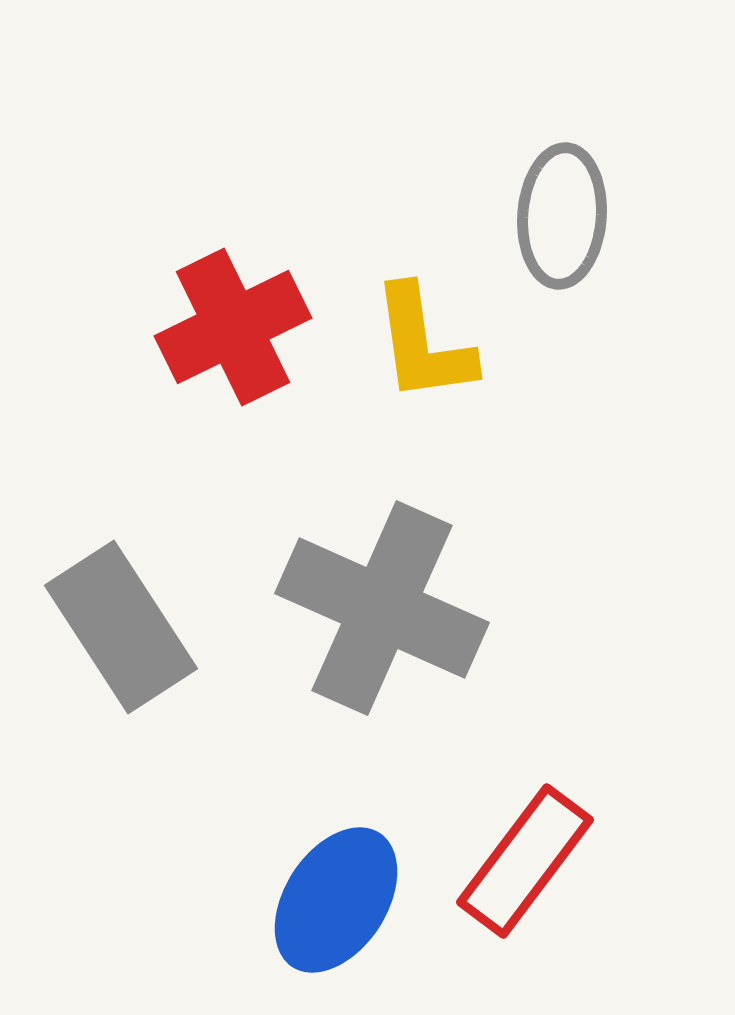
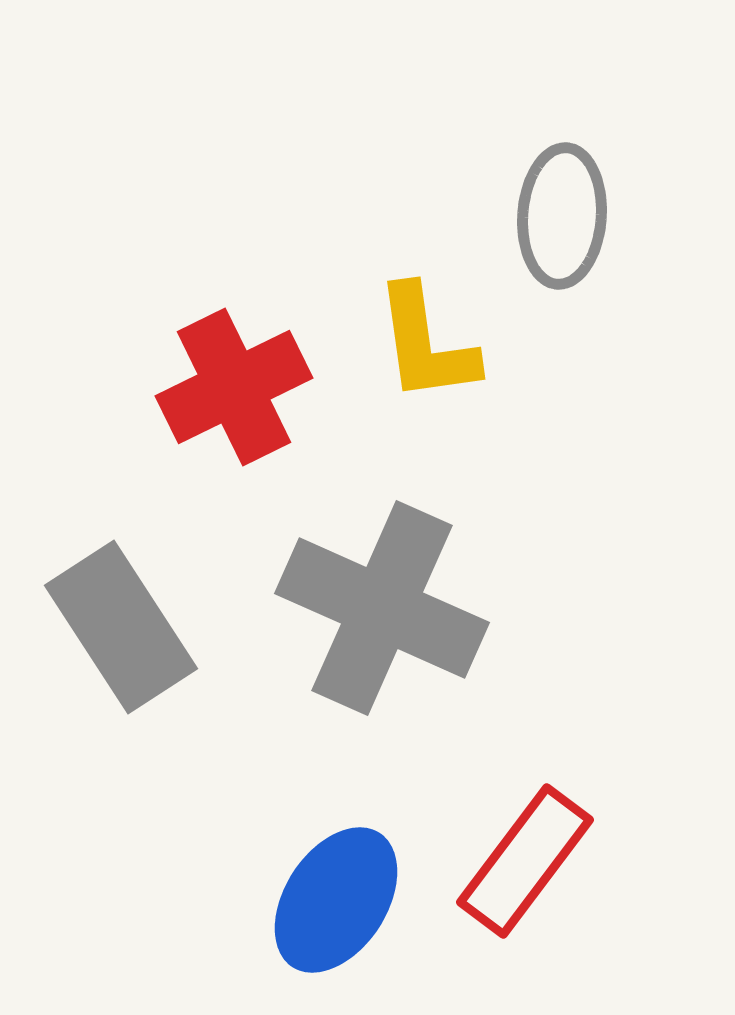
red cross: moved 1 px right, 60 px down
yellow L-shape: moved 3 px right
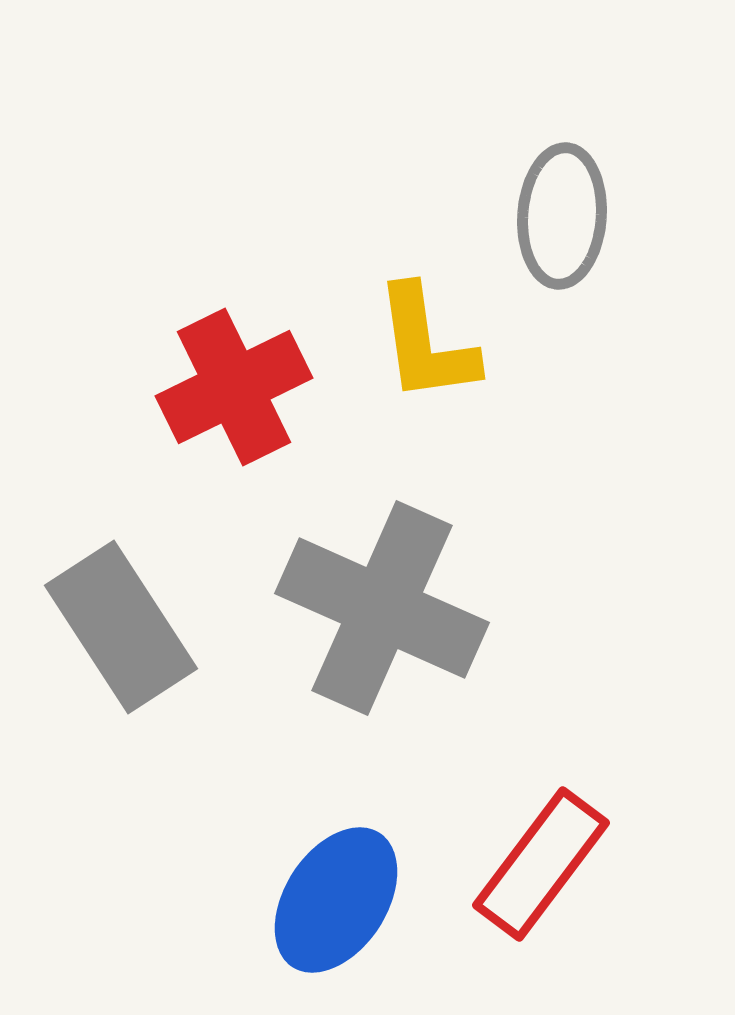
red rectangle: moved 16 px right, 3 px down
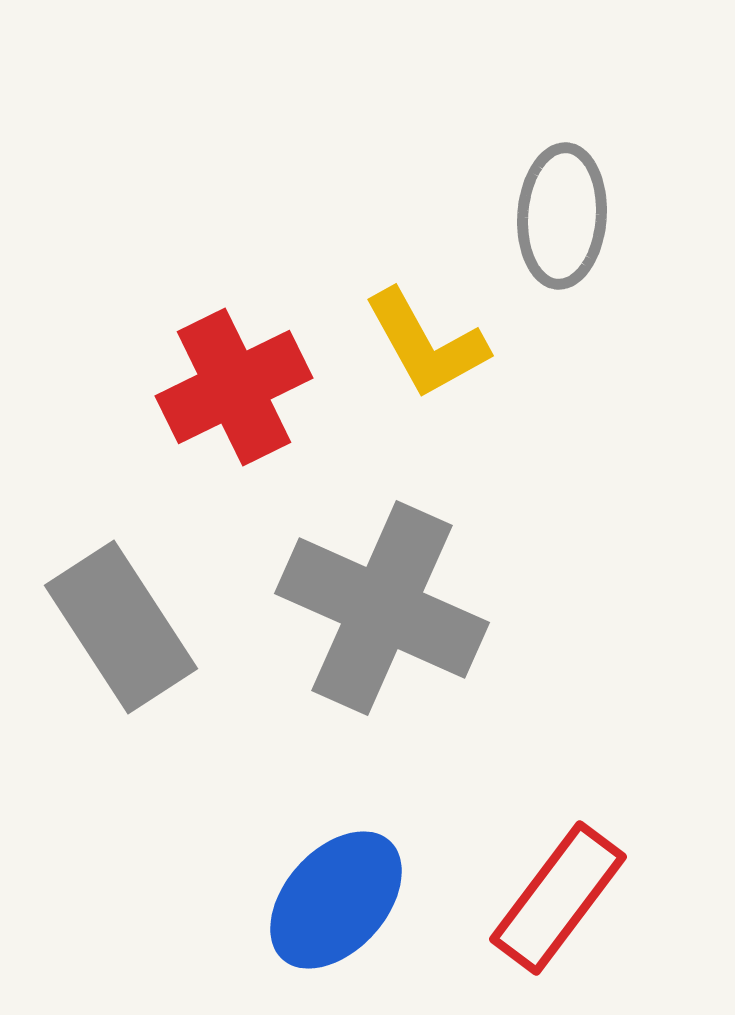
yellow L-shape: rotated 21 degrees counterclockwise
red rectangle: moved 17 px right, 34 px down
blue ellipse: rotated 9 degrees clockwise
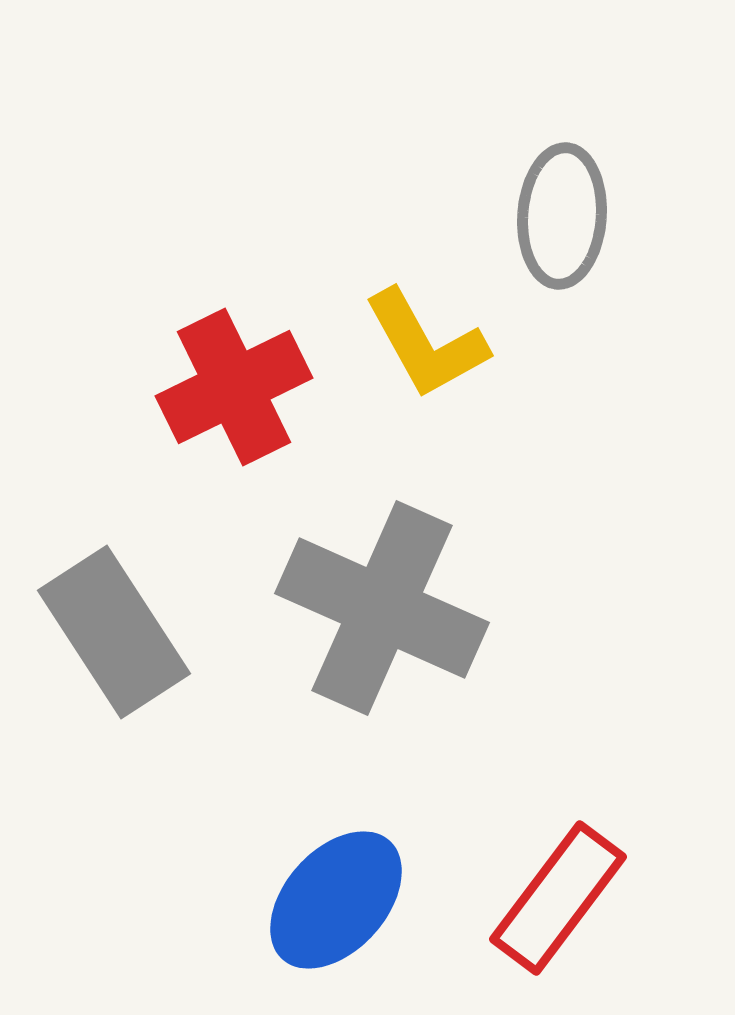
gray rectangle: moved 7 px left, 5 px down
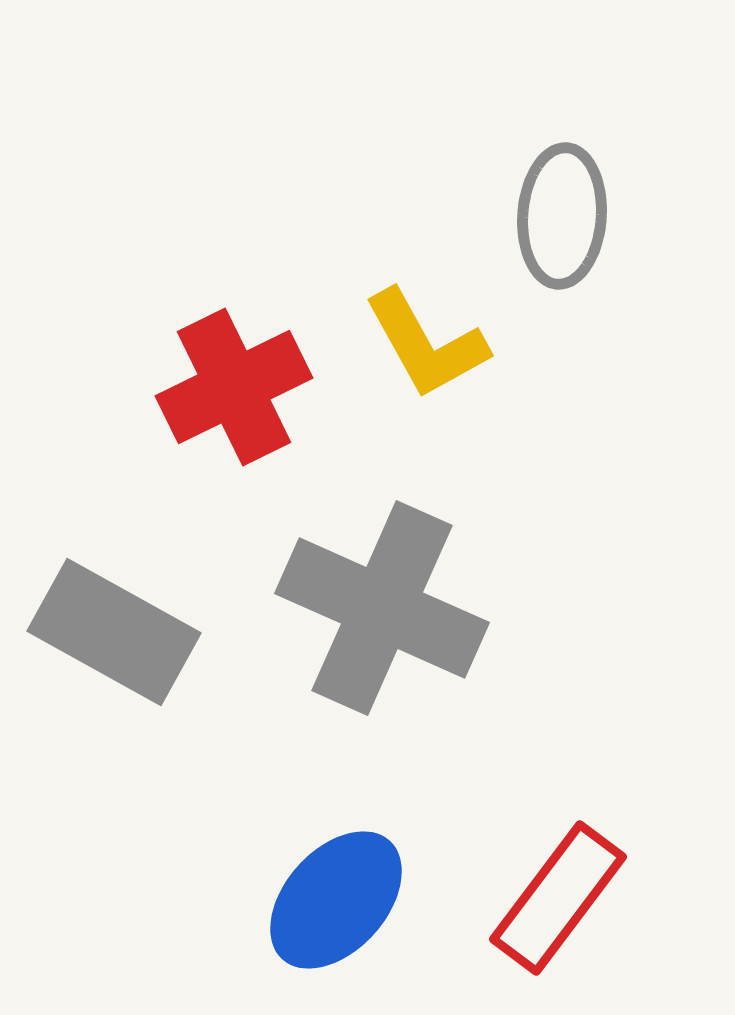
gray rectangle: rotated 28 degrees counterclockwise
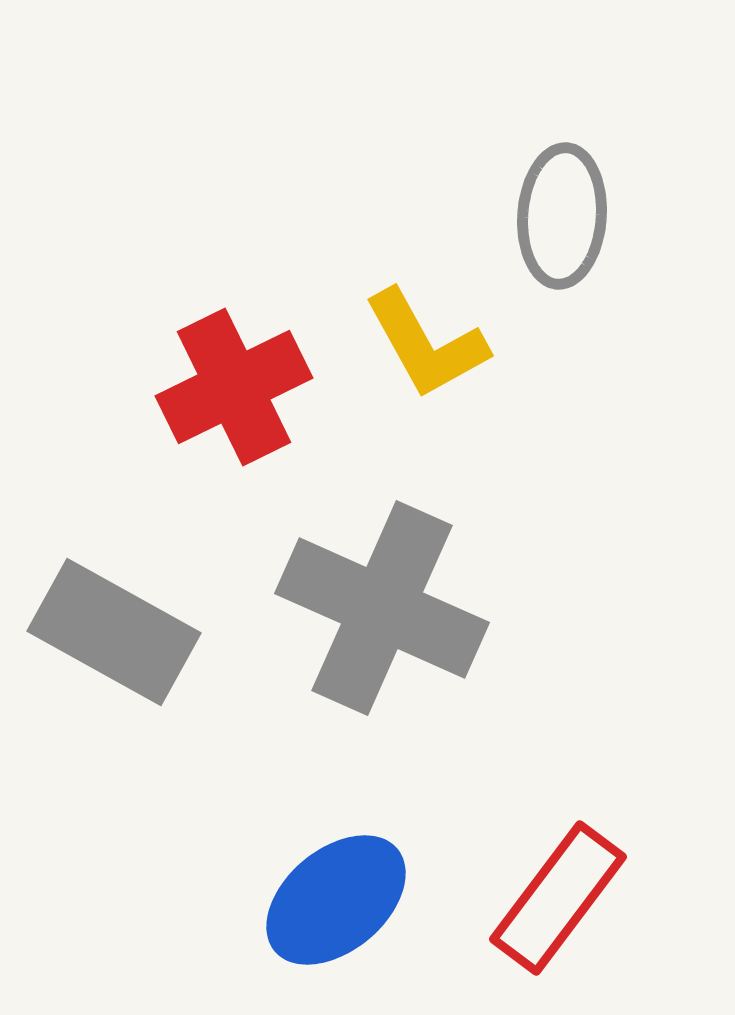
blue ellipse: rotated 8 degrees clockwise
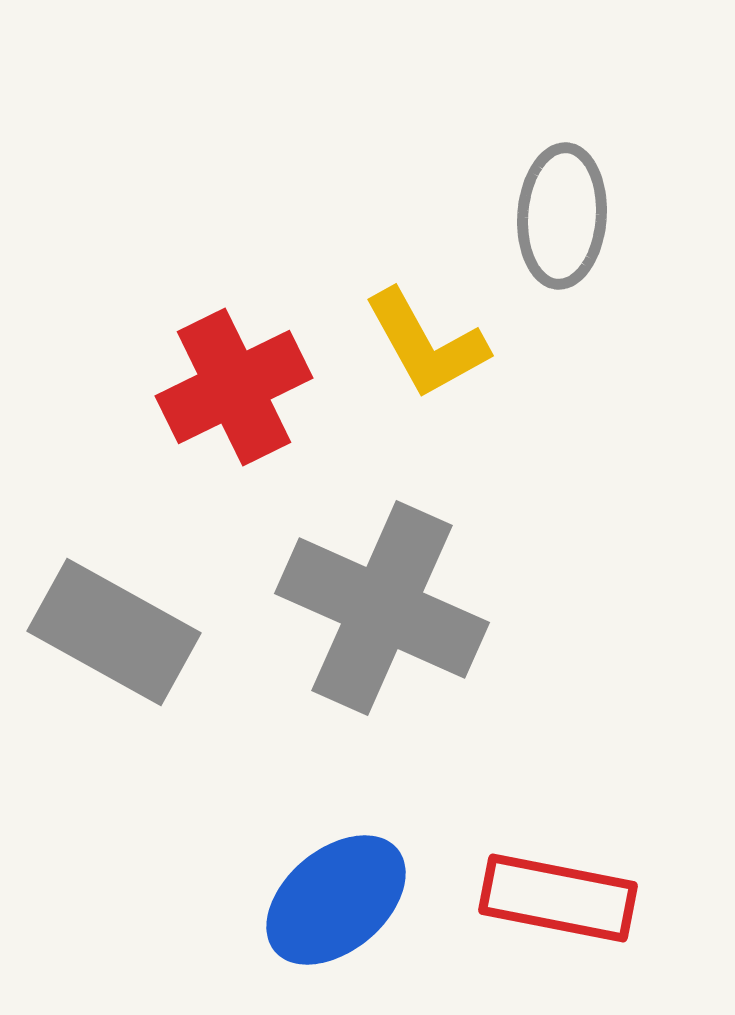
red rectangle: rotated 64 degrees clockwise
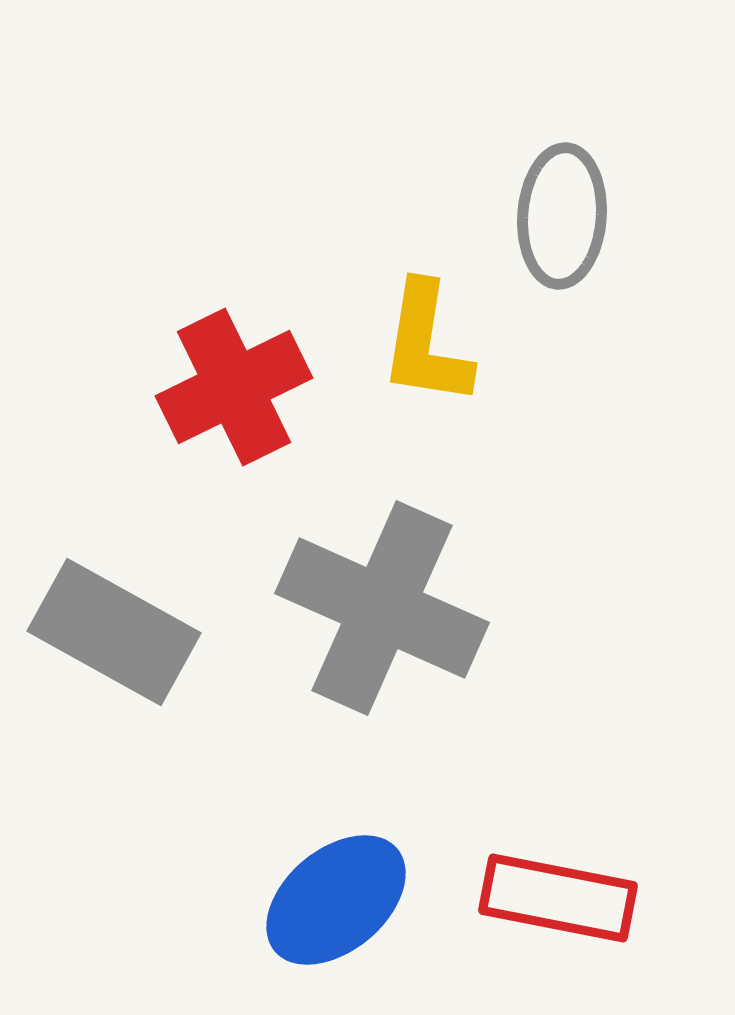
yellow L-shape: rotated 38 degrees clockwise
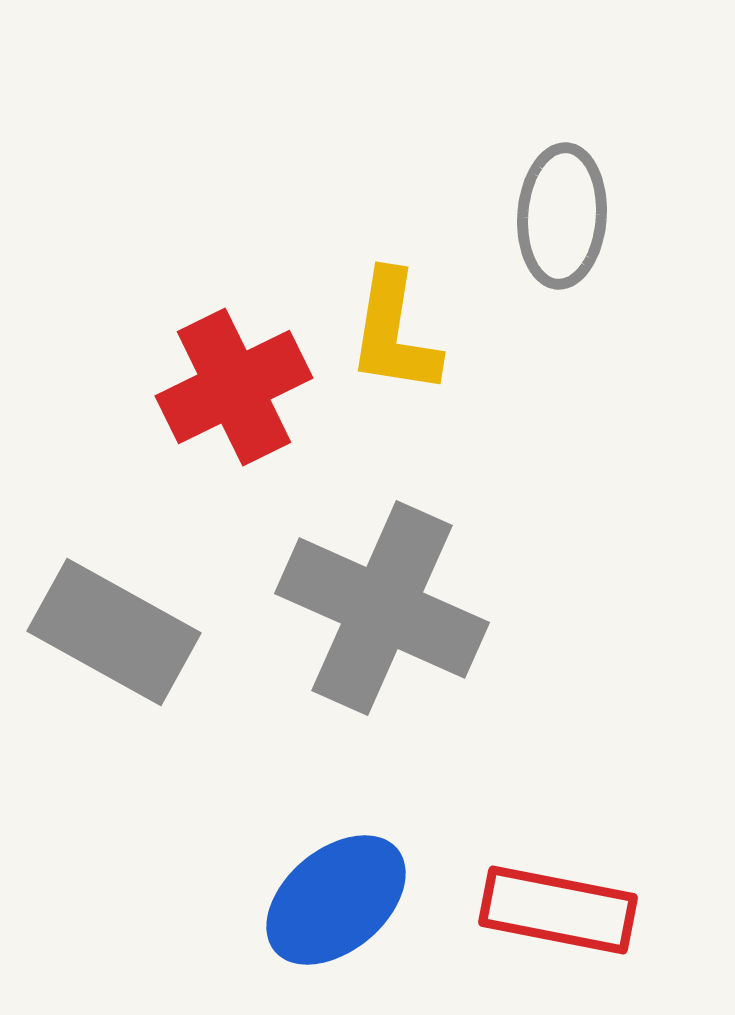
yellow L-shape: moved 32 px left, 11 px up
red rectangle: moved 12 px down
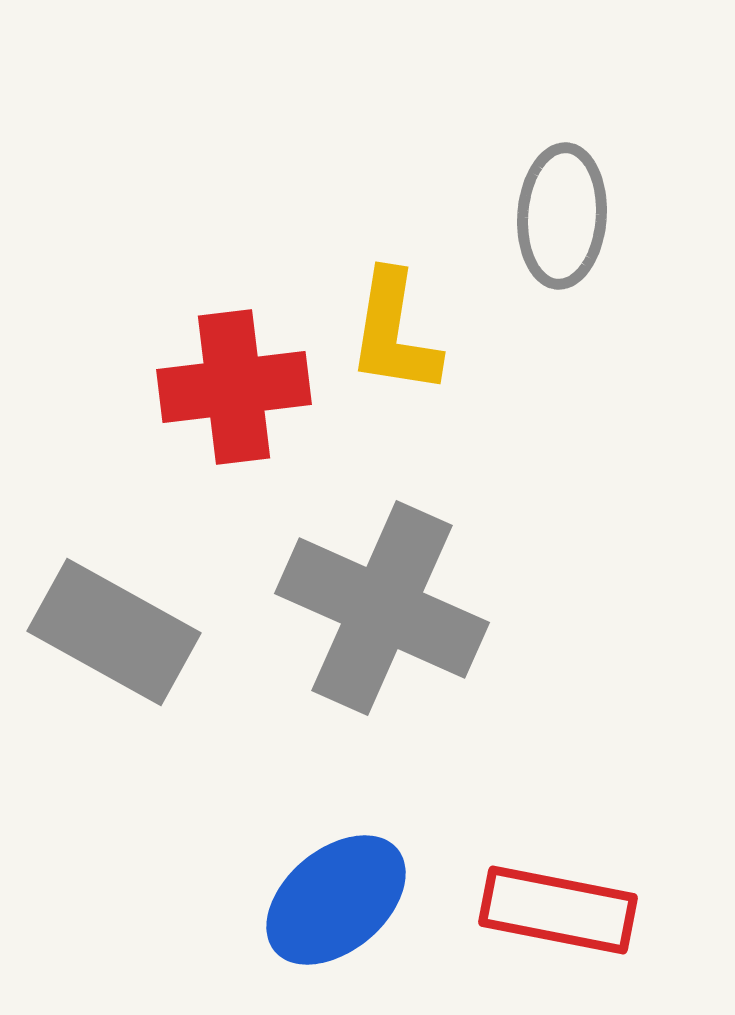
red cross: rotated 19 degrees clockwise
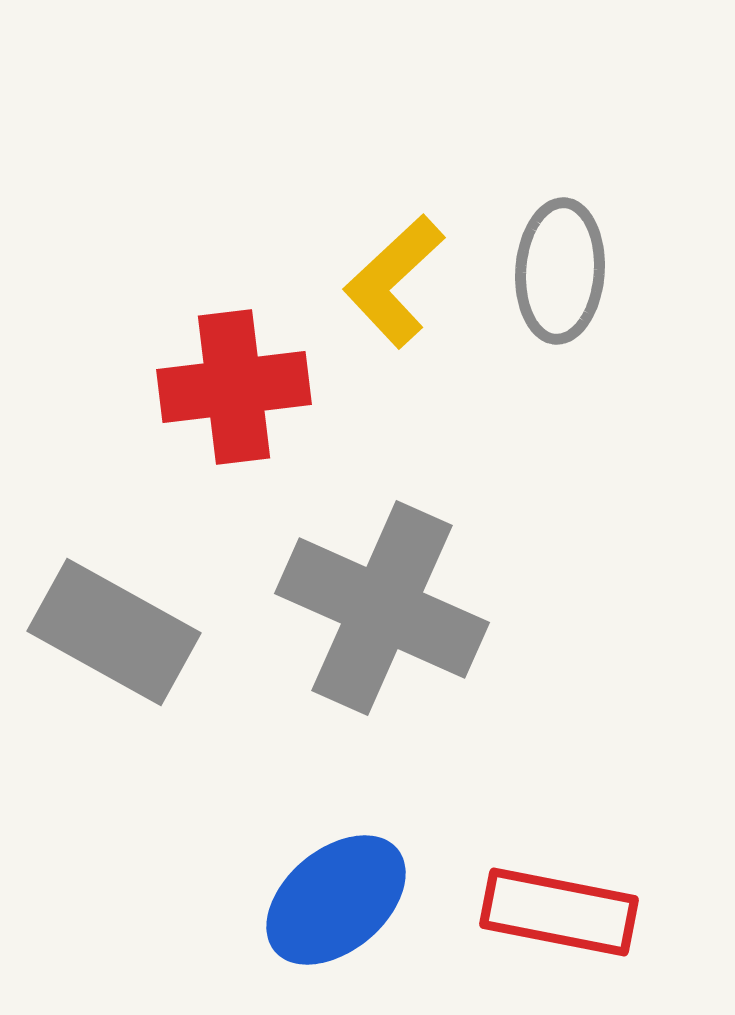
gray ellipse: moved 2 px left, 55 px down
yellow L-shape: moved 52 px up; rotated 38 degrees clockwise
red rectangle: moved 1 px right, 2 px down
